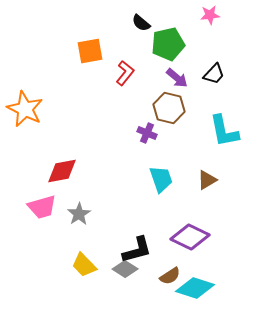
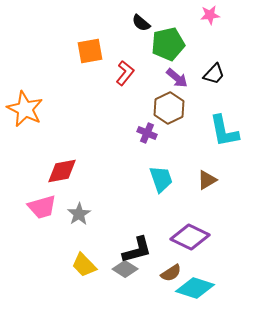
brown hexagon: rotated 20 degrees clockwise
brown semicircle: moved 1 px right, 3 px up
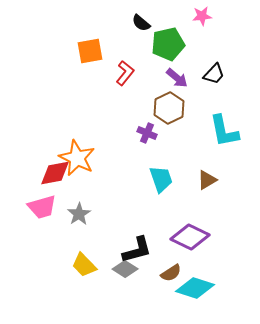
pink star: moved 8 px left, 1 px down
orange star: moved 52 px right, 49 px down
red diamond: moved 7 px left, 2 px down
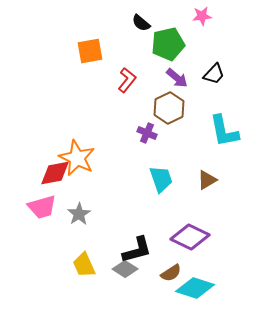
red L-shape: moved 2 px right, 7 px down
yellow trapezoid: rotated 20 degrees clockwise
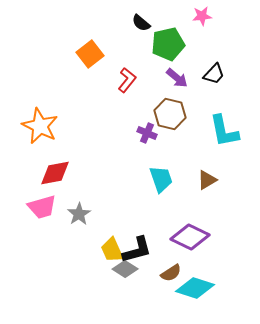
orange square: moved 3 px down; rotated 28 degrees counterclockwise
brown hexagon: moved 1 px right, 6 px down; rotated 20 degrees counterclockwise
orange star: moved 37 px left, 32 px up
yellow trapezoid: moved 28 px right, 15 px up
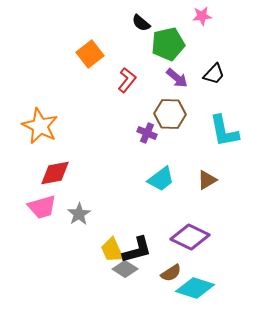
brown hexagon: rotated 12 degrees counterclockwise
cyan trapezoid: rotated 72 degrees clockwise
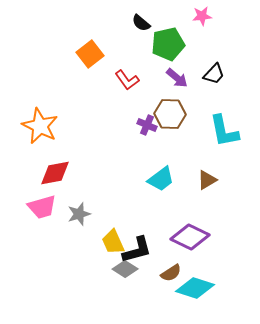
red L-shape: rotated 105 degrees clockwise
purple cross: moved 8 px up
gray star: rotated 15 degrees clockwise
yellow trapezoid: moved 1 px right, 8 px up
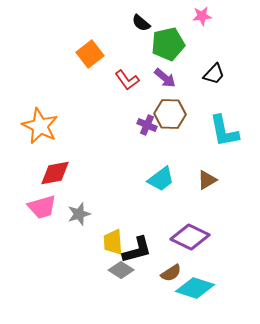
purple arrow: moved 12 px left
yellow trapezoid: rotated 20 degrees clockwise
gray diamond: moved 4 px left, 1 px down
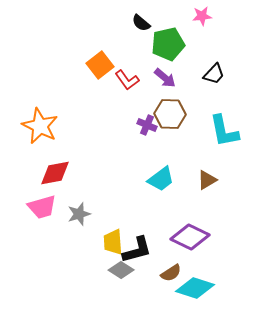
orange square: moved 10 px right, 11 px down
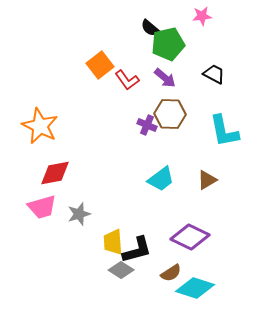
black semicircle: moved 9 px right, 5 px down
black trapezoid: rotated 105 degrees counterclockwise
